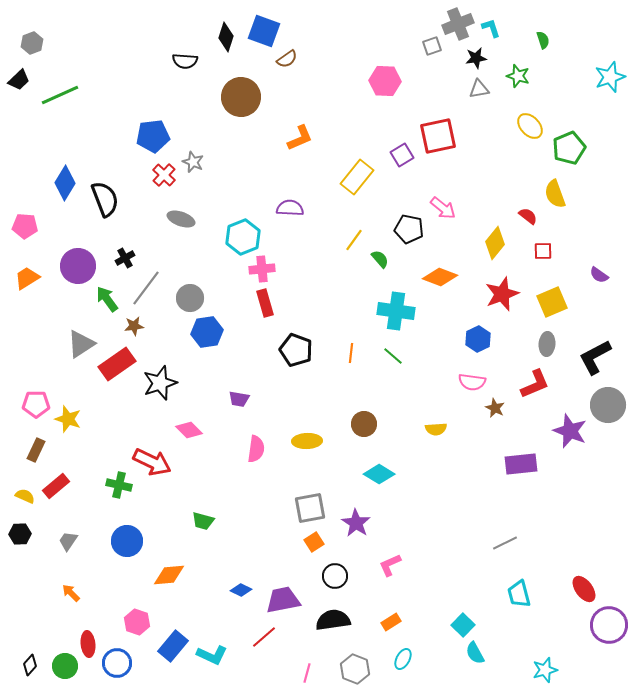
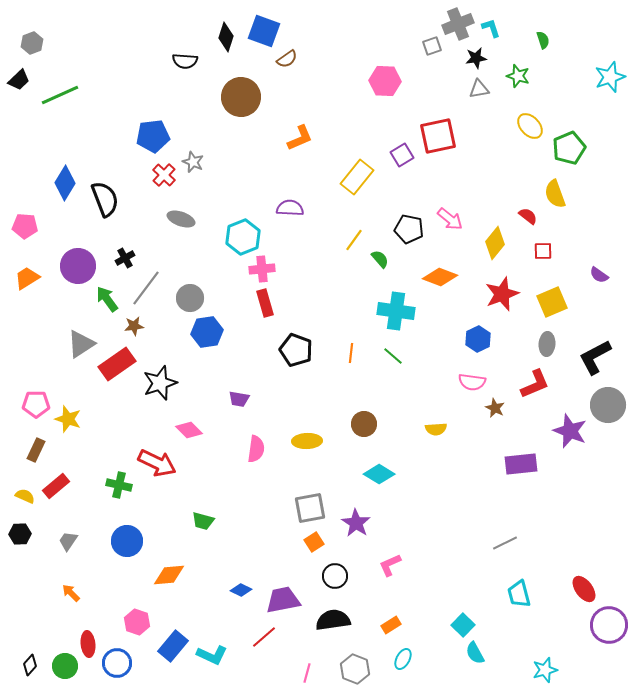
pink arrow at (443, 208): moved 7 px right, 11 px down
red arrow at (152, 462): moved 5 px right, 1 px down
orange rectangle at (391, 622): moved 3 px down
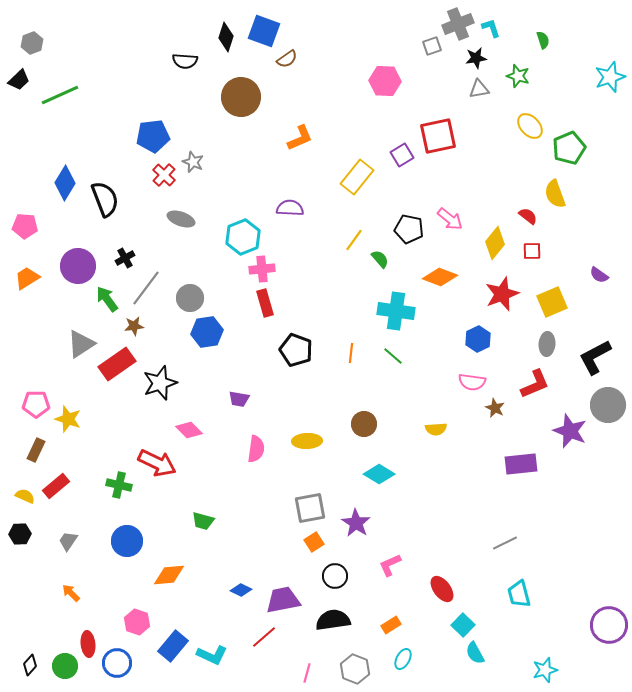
red square at (543, 251): moved 11 px left
red ellipse at (584, 589): moved 142 px left
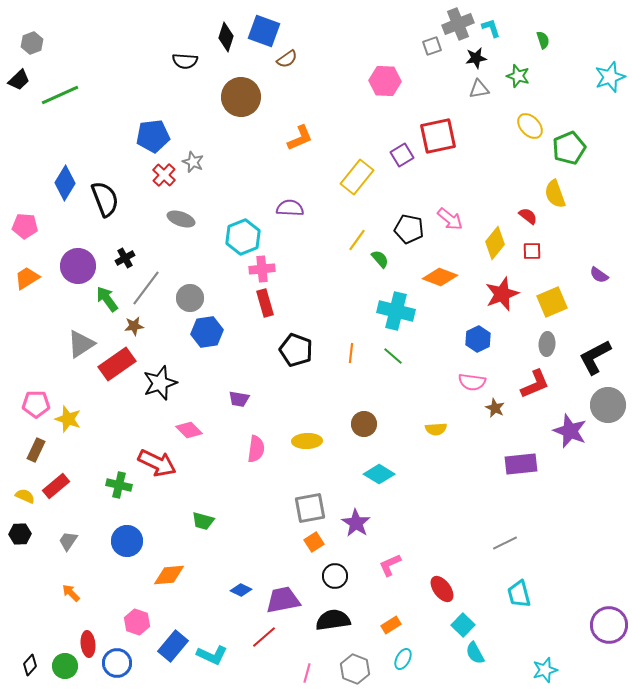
yellow line at (354, 240): moved 3 px right
cyan cross at (396, 311): rotated 6 degrees clockwise
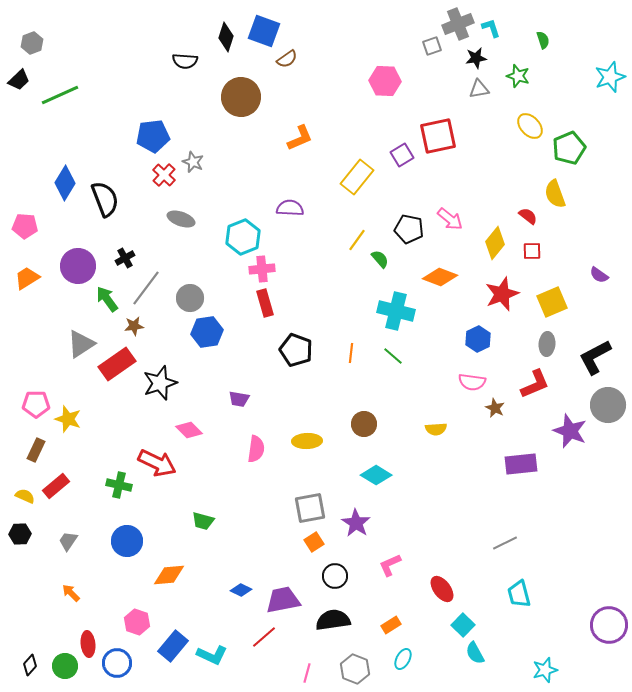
cyan diamond at (379, 474): moved 3 px left, 1 px down
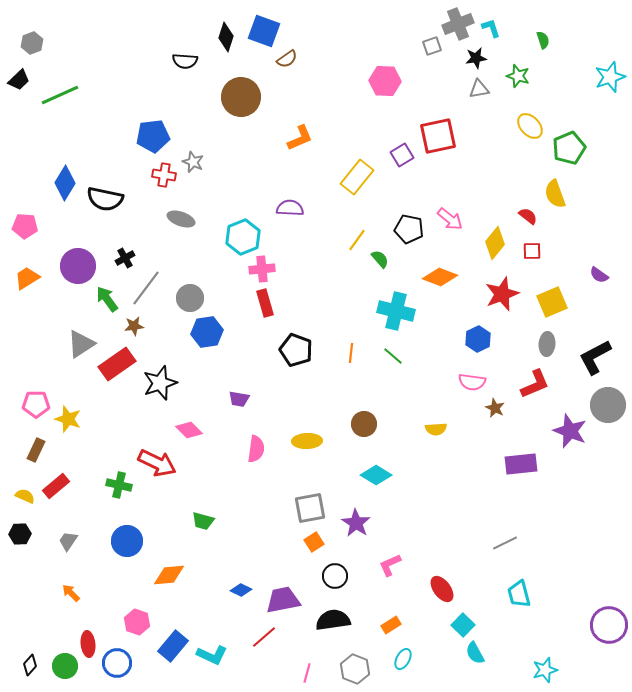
red cross at (164, 175): rotated 35 degrees counterclockwise
black semicircle at (105, 199): rotated 123 degrees clockwise
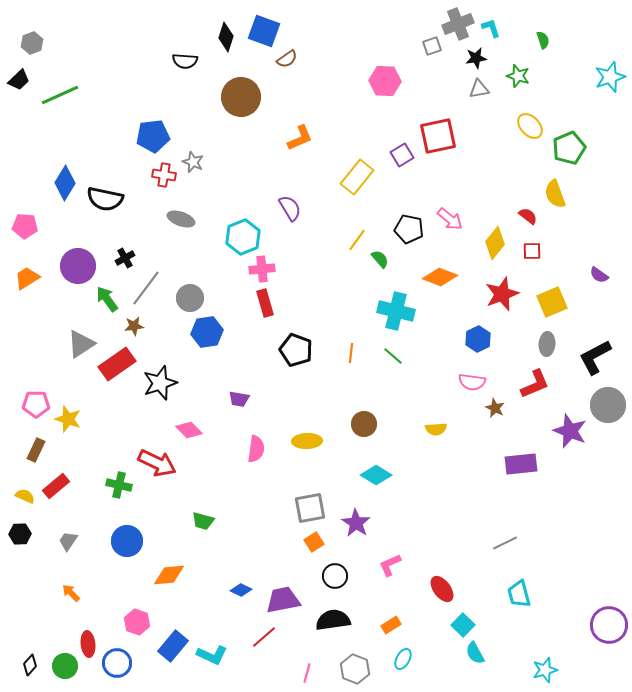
purple semicircle at (290, 208): rotated 56 degrees clockwise
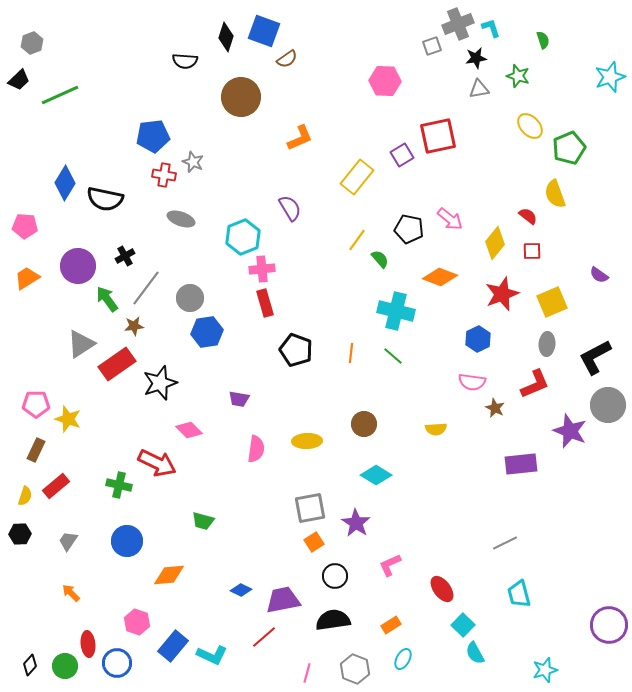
black cross at (125, 258): moved 2 px up
yellow semicircle at (25, 496): rotated 84 degrees clockwise
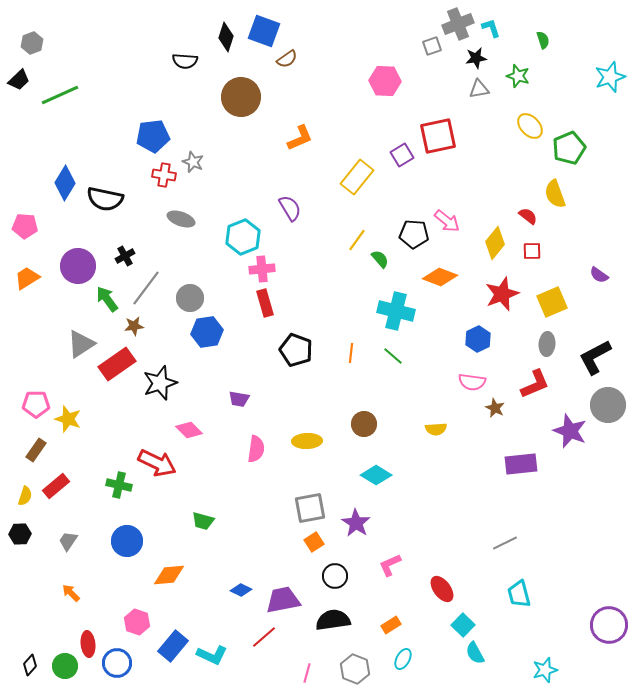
pink arrow at (450, 219): moved 3 px left, 2 px down
black pentagon at (409, 229): moved 5 px right, 5 px down; rotated 8 degrees counterclockwise
brown rectangle at (36, 450): rotated 10 degrees clockwise
